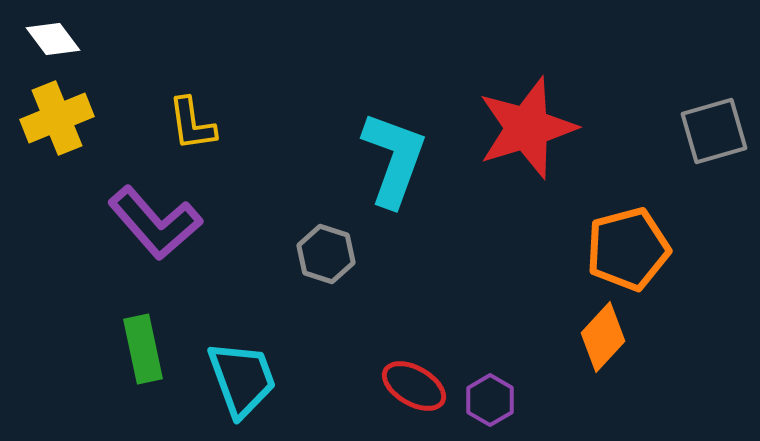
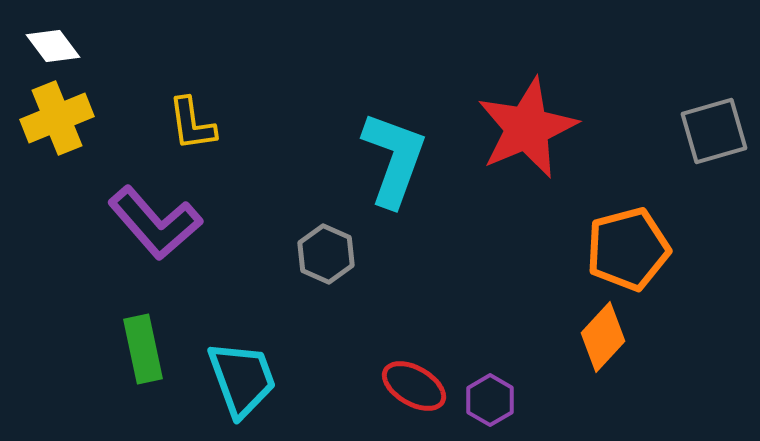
white diamond: moved 7 px down
red star: rotated 6 degrees counterclockwise
gray hexagon: rotated 6 degrees clockwise
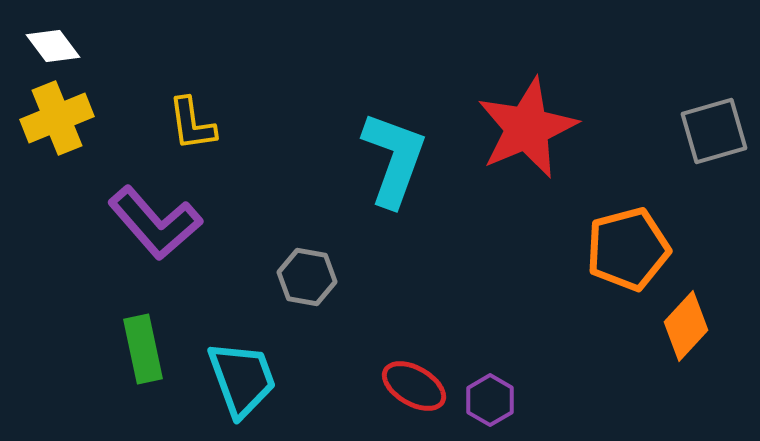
gray hexagon: moved 19 px left, 23 px down; rotated 14 degrees counterclockwise
orange diamond: moved 83 px right, 11 px up
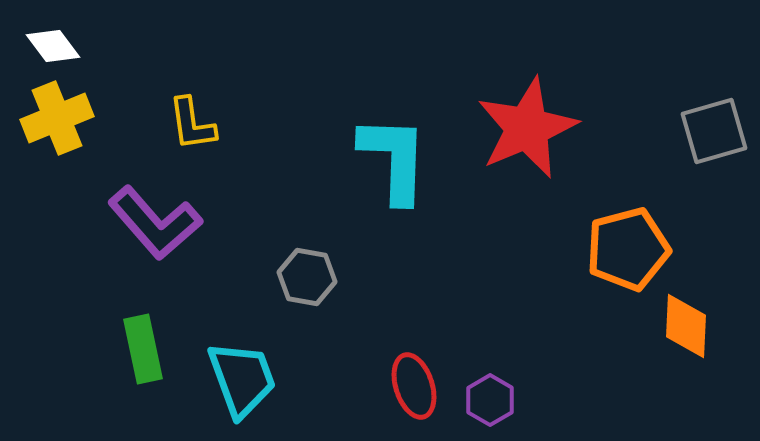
cyan L-shape: rotated 18 degrees counterclockwise
orange diamond: rotated 40 degrees counterclockwise
red ellipse: rotated 42 degrees clockwise
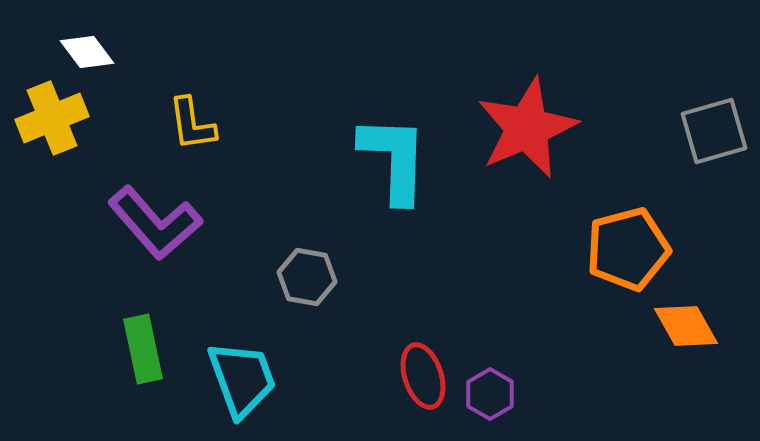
white diamond: moved 34 px right, 6 px down
yellow cross: moved 5 px left
orange diamond: rotated 32 degrees counterclockwise
red ellipse: moved 9 px right, 10 px up
purple hexagon: moved 6 px up
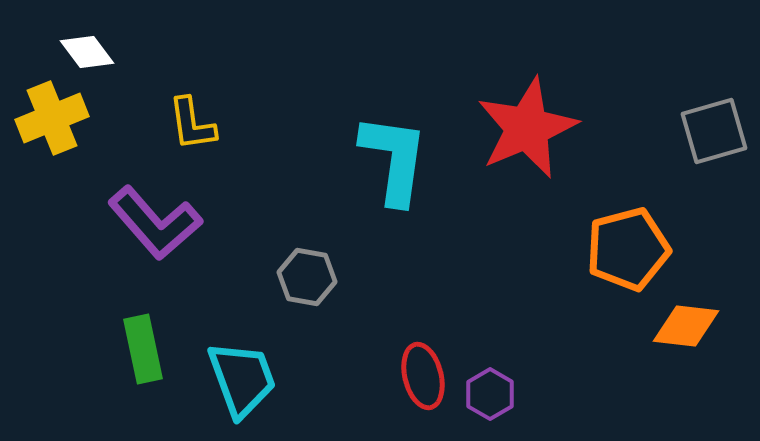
cyan L-shape: rotated 6 degrees clockwise
orange diamond: rotated 54 degrees counterclockwise
red ellipse: rotated 4 degrees clockwise
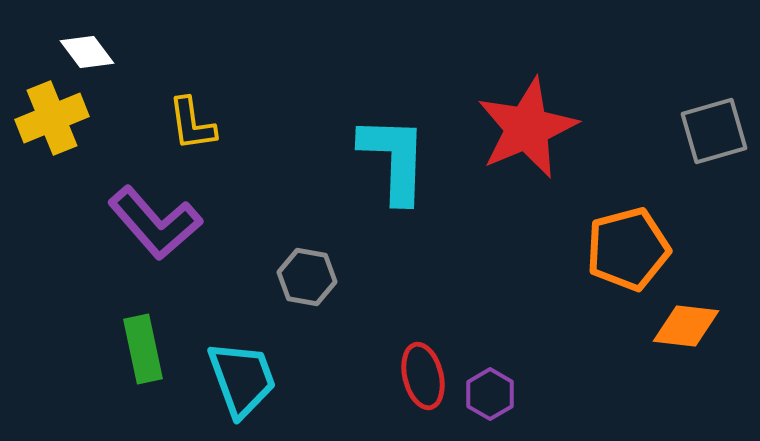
cyan L-shape: rotated 6 degrees counterclockwise
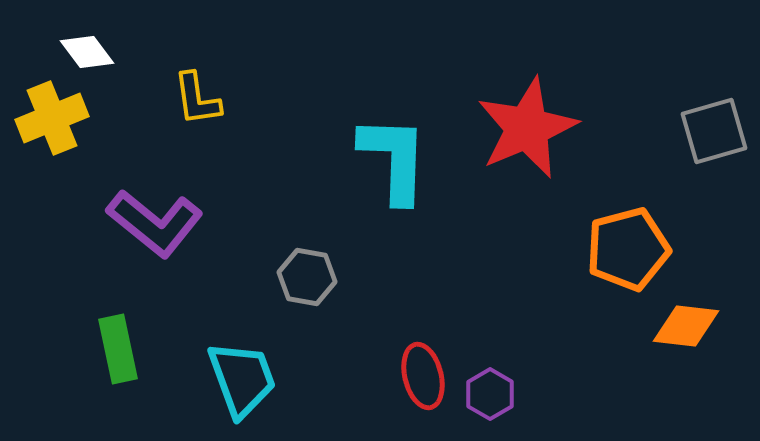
yellow L-shape: moved 5 px right, 25 px up
purple L-shape: rotated 10 degrees counterclockwise
green rectangle: moved 25 px left
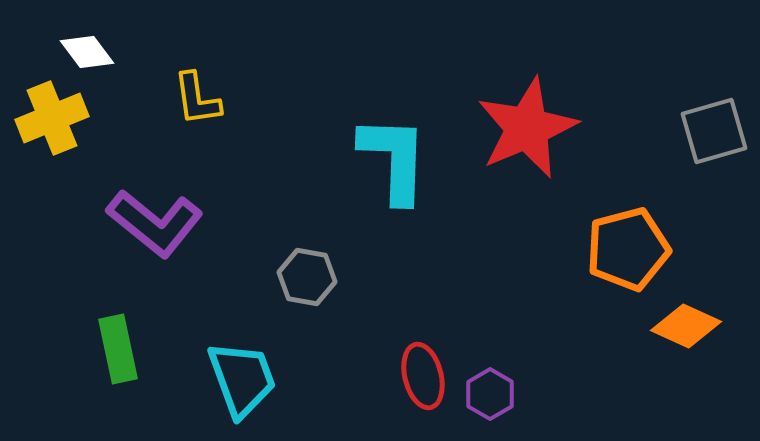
orange diamond: rotated 18 degrees clockwise
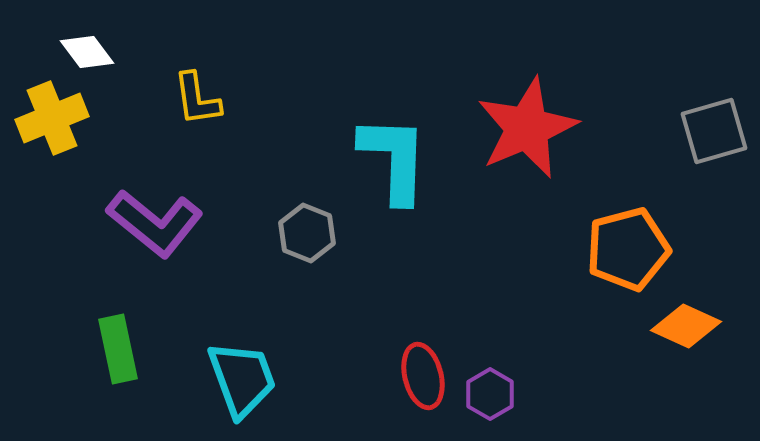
gray hexagon: moved 44 px up; rotated 12 degrees clockwise
